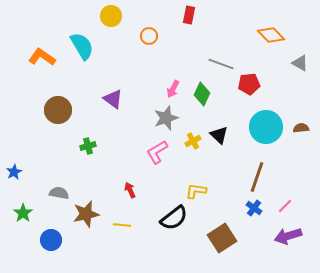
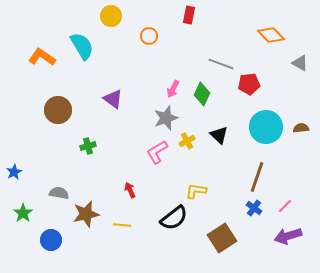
yellow cross: moved 6 px left
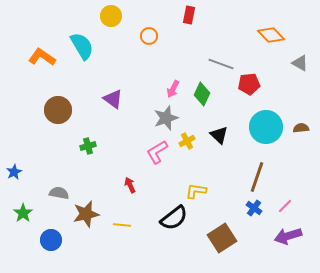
red arrow: moved 5 px up
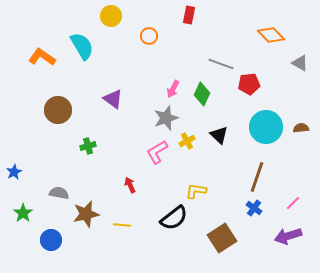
pink line: moved 8 px right, 3 px up
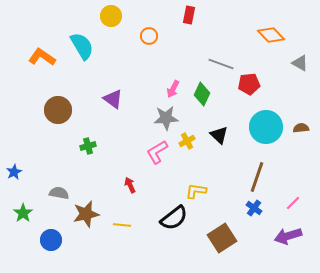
gray star: rotated 15 degrees clockwise
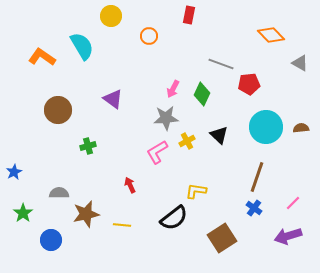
gray semicircle: rotated 12 degrees counterclockwise
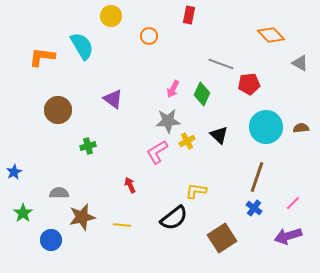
orange L-shape: rotated 28 degrees counterclockwise
gray star: moved 2 px right, 3 px down
brown star: moved 4 px left, 3 px down
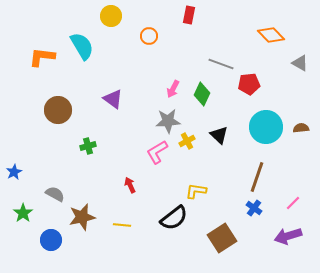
gray semicircle: moved 4 px left, 1 px down; rotated 30 degrees clockwise
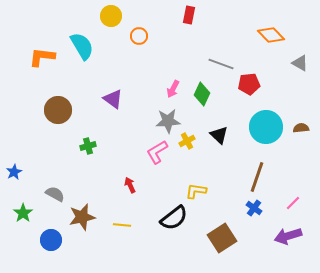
orange circle: moved 10 px left
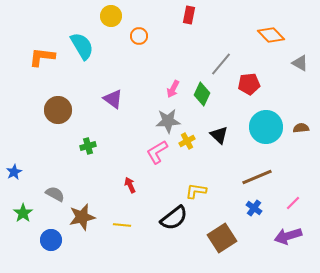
gray line: rotated 70 degrees counterclockwise
brown line: rotated 48 degrees clockwise
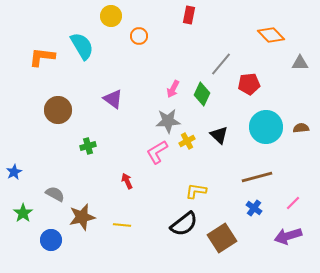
gray triangle: rotated 30 degrees counterclockwise
brown line: rotated 8 degrees clockwise
red arrow: moved 3 px left, 4 px up
black semicircle: moved 10 px right, 6 px down
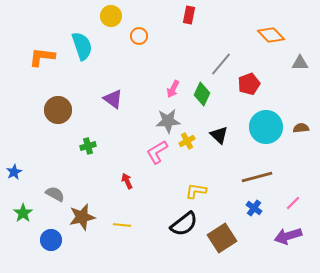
cyan semicircle: rotated 12 degrees clockwise
red pentagon: rotated 15 degrees counterclockwise
